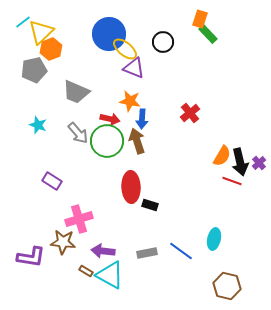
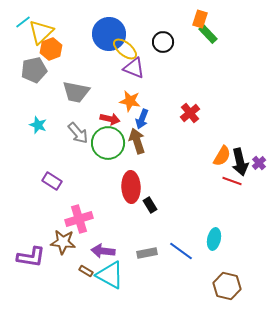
gray trapezoid: rotated 12 degrees counterclockwise
blue arrow: rotated 18 degrees clockwise
green circle: moved 1 px right, 2 px down
black rectangle: rotated 42 degrees clockwise
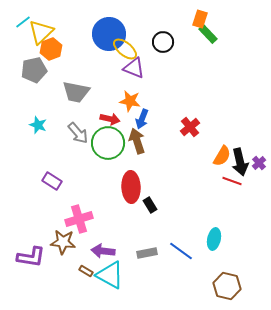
red cross: moved 14 px down
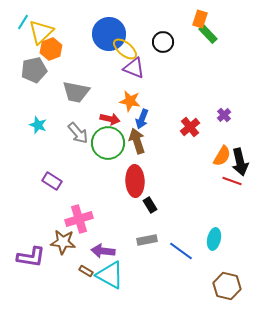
cyan line: rotated 21 degrees counterclockwise
purple cross: moved 35 px left, 48 px up
red ellipse: moved 4 px right, 6 px up
gray rectangle: moved 13 px up
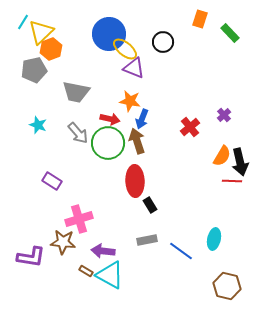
green rectangle: moved 22 px right, 1 px up
red line: rotated 18 degrees counterclockwise
